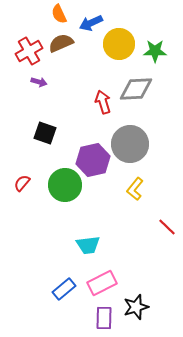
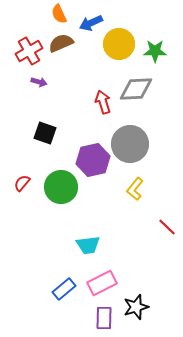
green circle: moved 4 px left, 2 px down
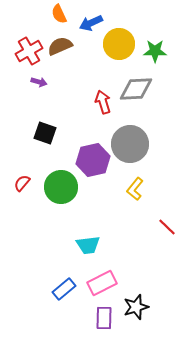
brown semicircle: moved 1 px left, 3 px down
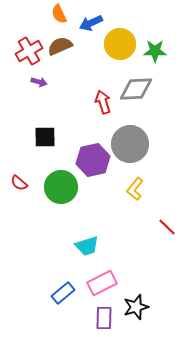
yellow circle: moved 1 px right
black square: moved 4 px down; rotated 20 degrees counterclockwise
red semicircle: moved 3 px left; rotated 90 degrees counterclockwise
cyan trapezoid: moved 1 px left, 1 px down; rotated 10 degrees counterclockwise
blue rectangle: moved 1 px left, 4 px down
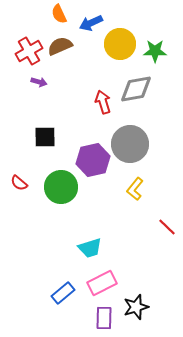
gray diamond: rotated 8 degrees counterclockwise
cyan trapezoid: moved 3 px right, 2 px down
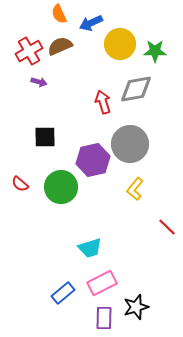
red semicircle: moved 1 px right, 1 px down
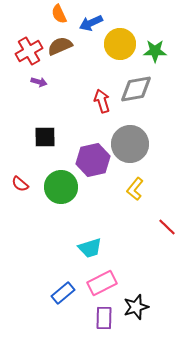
red arrow: moved 1 px left, 1 px up
